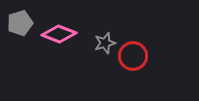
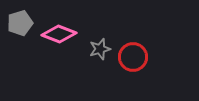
gray star: moved 5 px left, 6 px down
red circle: moved 1 px down
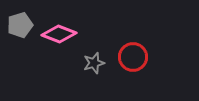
gray pentagon: moved 2 px down
gray star: moved 6 px left, 14 px down
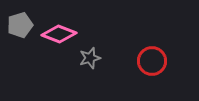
red circle: moved 19 px right, 4 px down
gray star: moved 4 px left, 5 px up
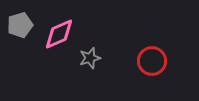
pink diamond: rotated 44 degrees counterclockwise
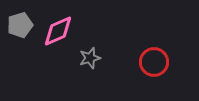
pink diamond: moved 1 px left, 3 px up
red circle: moved 2 px right, 1 px down
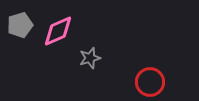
red circle: moved 4 px left, 20 px down
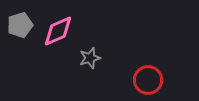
red circle: moved 2 px left, 2 px up
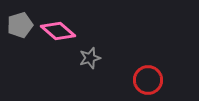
pink diamond: rotated 64 degrees clockwise
